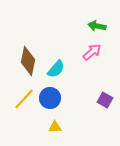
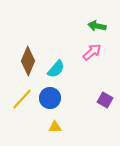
brown diamond: rotated 12 degrees clockwise
yellow line: moved 2 px left
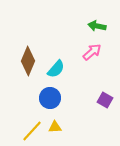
yellow line: moved 10 px right, 32 px down
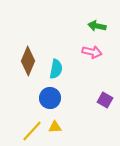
pink arrow: rotated 54 degrees clockwise
cyan semicircle: rotated 30 degrees counterclockwise
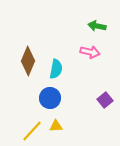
pink arrow: moved 2 px left
purple square: rotated 21 degrees clockwise
yellow triangle: moved 1 px right, 1 px up
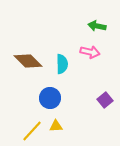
brown diamond: rotated 68 degrees counterclockwise
cyan semicircle: moved 6 px right, 5 px up; rotated 12 degrees counterclockwise
